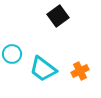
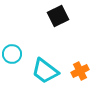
black square: rotated 10 degrees clockwise
cyan trapezoid: moved 2 px right, 2 px down
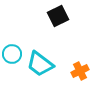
cyan trapezoid: moved 5 px left, 7 px up
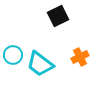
cyan circle: moved 1 px right, 1 px down
orange cross: moved 14 px up
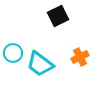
cyan circle: moved 2 px up
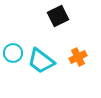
orange cross: moved 2 px left
cyan trapezoid: moved 1 px right, 3 px up
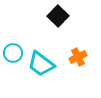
black square: rotated 20 degrees counterclockwise
cyan trapezoid: moved 3 px down
